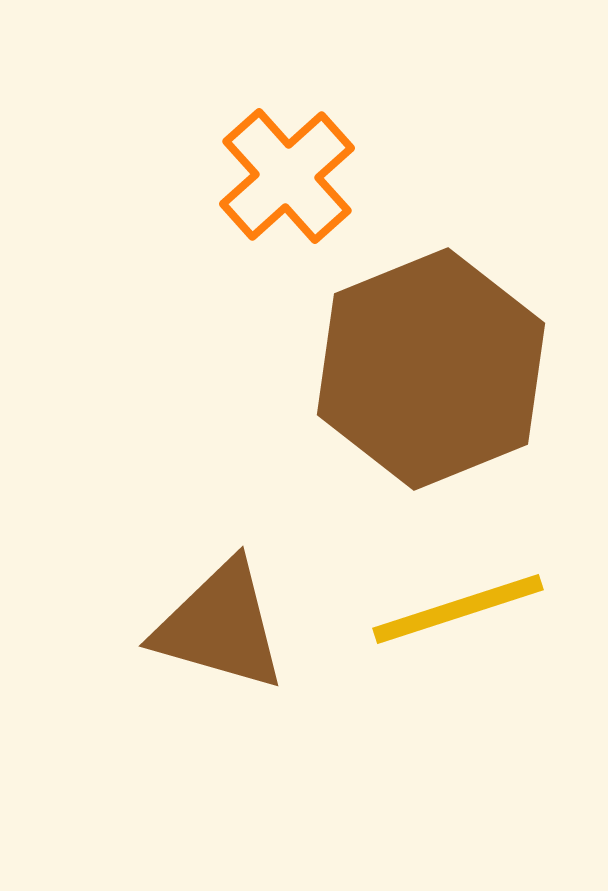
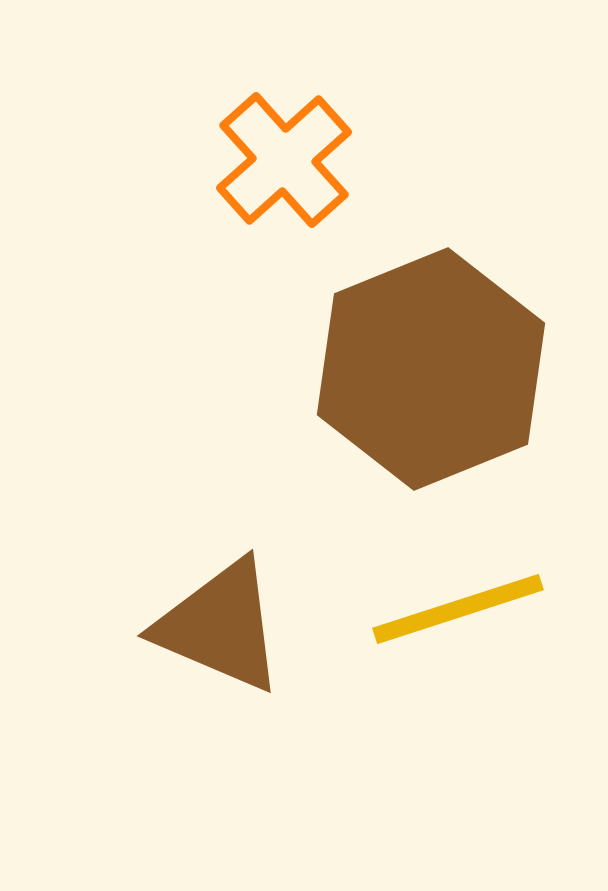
orange cross: moved 3 px left, 16 px up
brown triangle: rotated 7 degrees clockwise
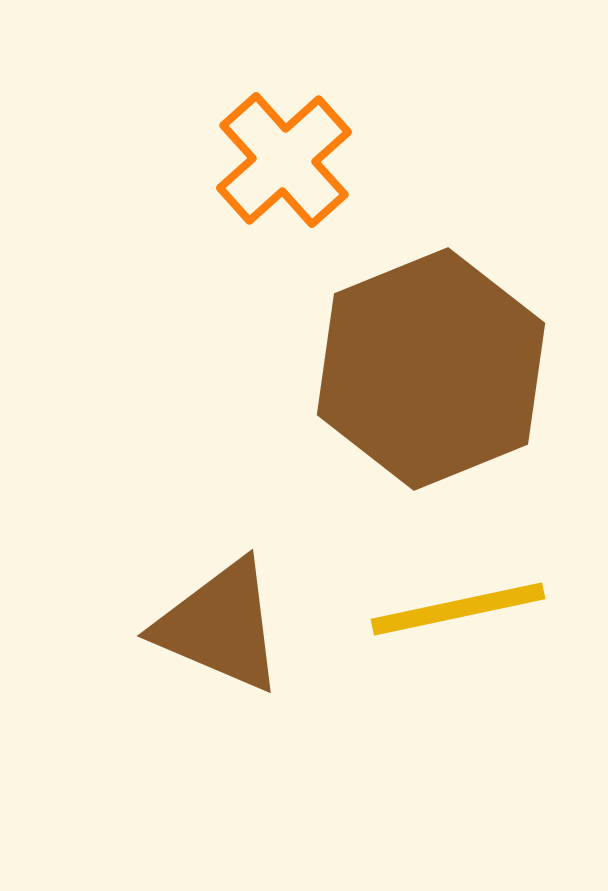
yellow line: rotated 6 degrees clockwise
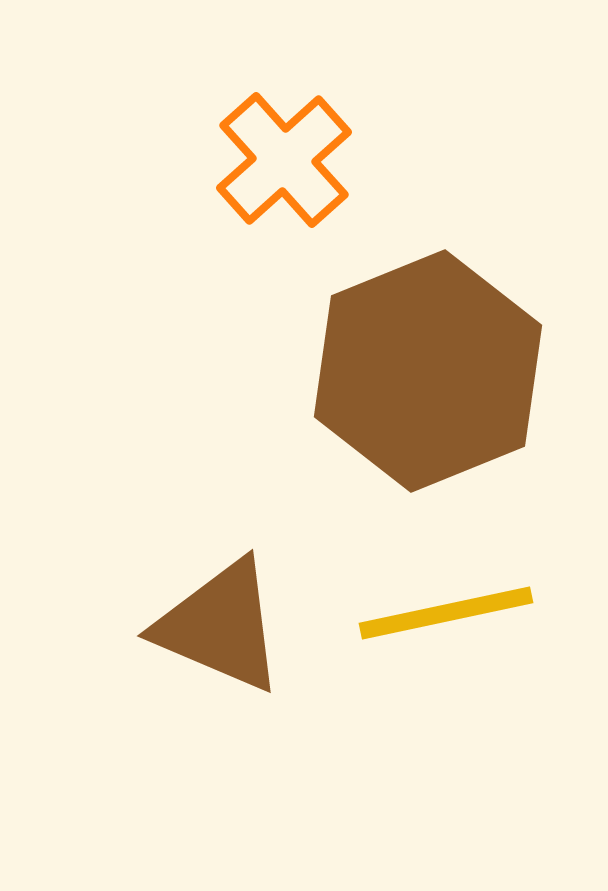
brown hexagon: moved 3 px left, 2 px down
yellow line: moved 12 px left, 4 px down
